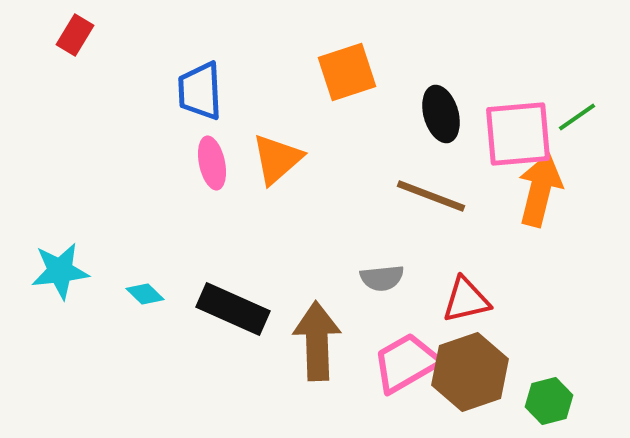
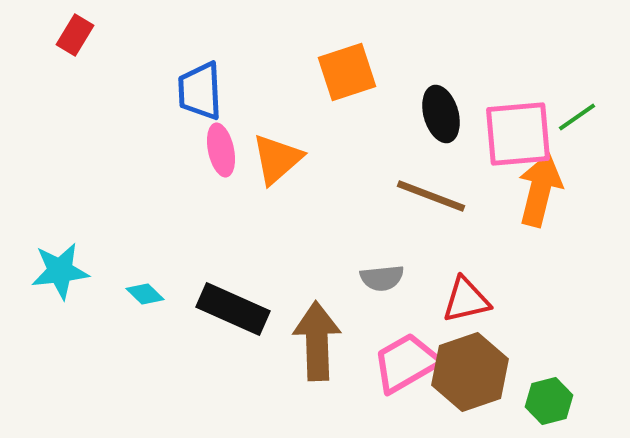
pink ellipse: moved 9 px right, 13 px up
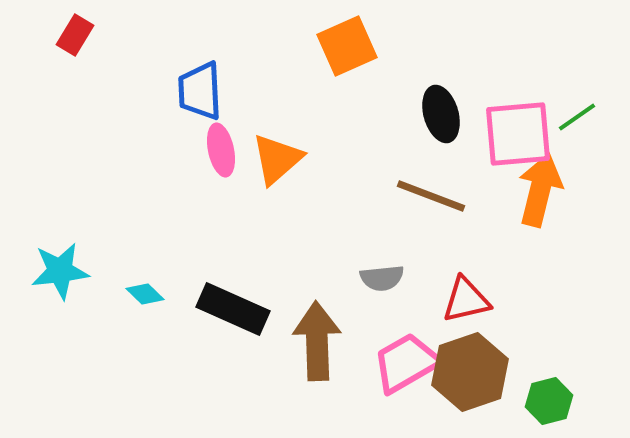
orange square: moved 26 px up; rotated 6 degrees counterclockwise
